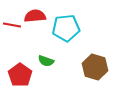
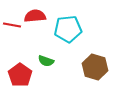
cyan pentagon: moved 2 px right, 1 px down
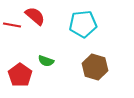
red semicircle: rotated 45 degrees clockwise
cyan pentagon: moved 15 px right, 5 px up
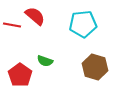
green semicircle: moved 1 px left
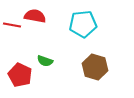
red semicircle: rotated 30 degrees counterclockwise
red pentagon: rotated 10 degrees counterclockwise
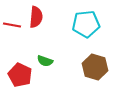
red semicircle: moved 1 px right, 1 px down; rotated 85 degrees clockwise
cyan pentagon: moved 3 px right
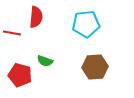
red line: moved 8 px down
brown hexagon: rotated 20 degrees counterclockwise
red pentagon: rotated 10 degrees counterclockwise
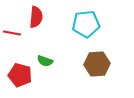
brown hexagon: moved 2 px right, 3 px up
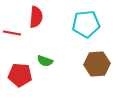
red pentagon: rotated 10 degrees counterclockwise
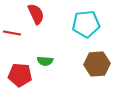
red semicircle: moved 3 px up; rotated 30 degrees counterclockwise
green semicircle: rotated 14 degrees counterclockwise
